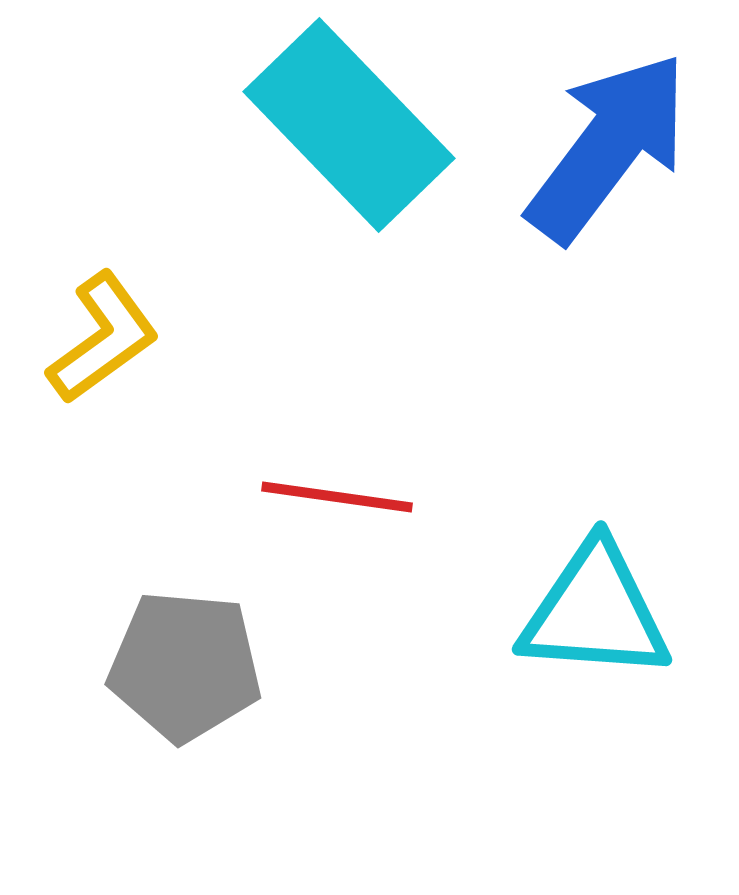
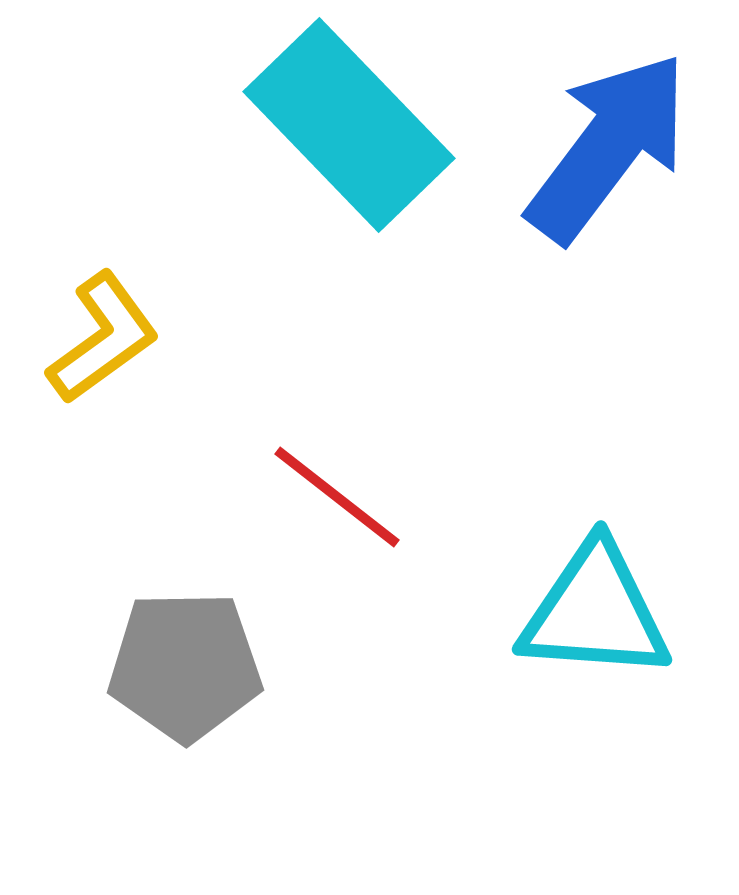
red line: rotated 30 degrees clockwise
gray pentagon: rotated 6 degrees counterclockwise
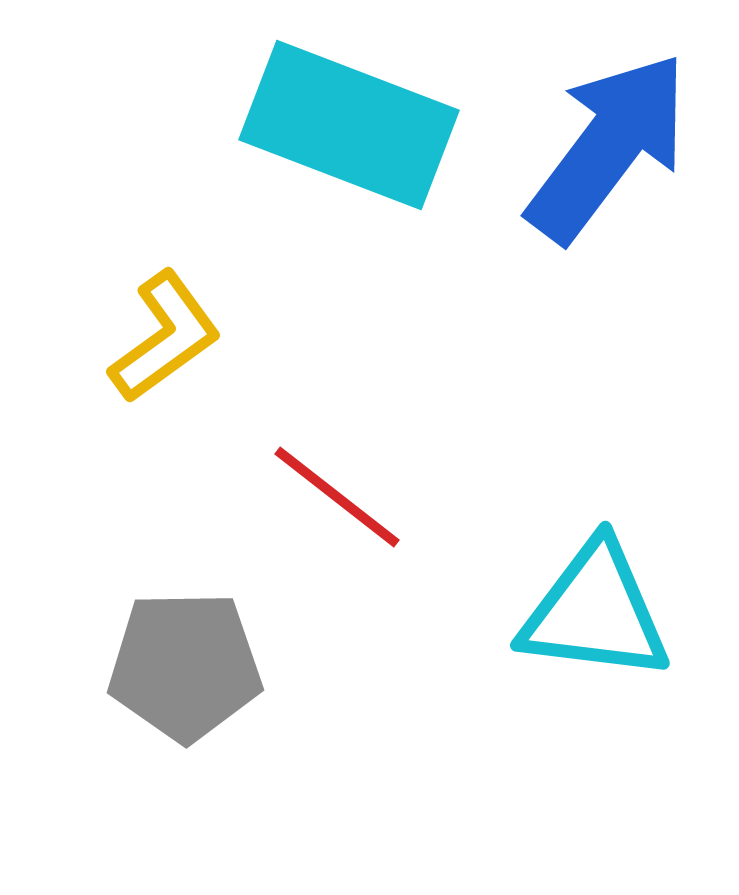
cyan rectangle: rotated 25 degrees counterclockwise
yellow L-shape: moved 62 px right, 1 px up
cyan triangle: rotated 3 degrees clockwise
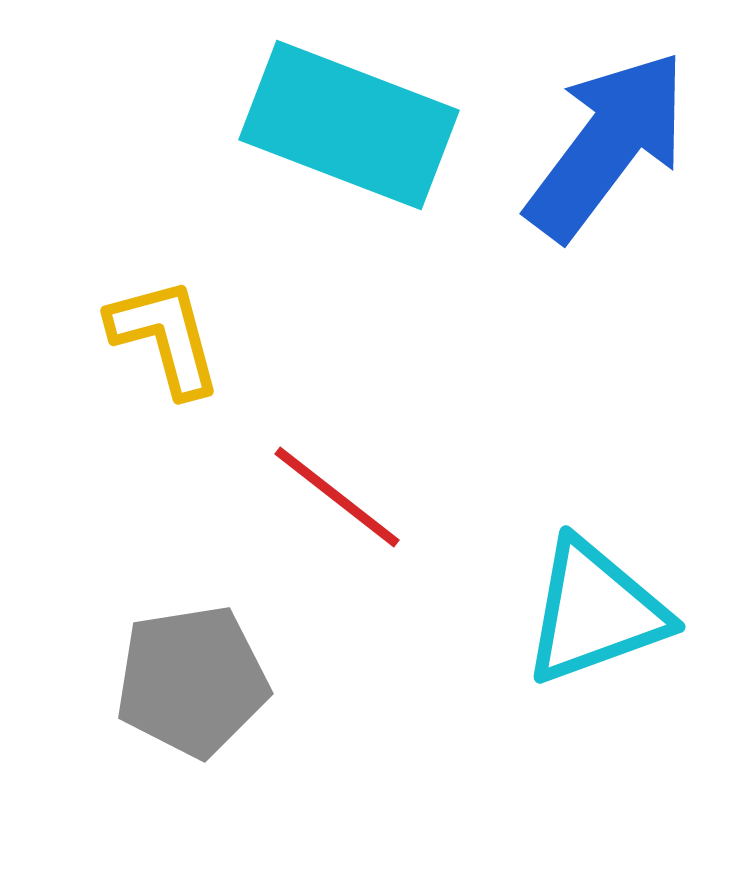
blue arrow: moved 1 px left, 2 px up
yellow L-shape: rotated 69 degrees counterclockwise
cyan triangle: rotated 27 degrees counterclockwise
gray pentagon: moved 7 px right, 15 px down; rotated 8 degrees counterclockwise
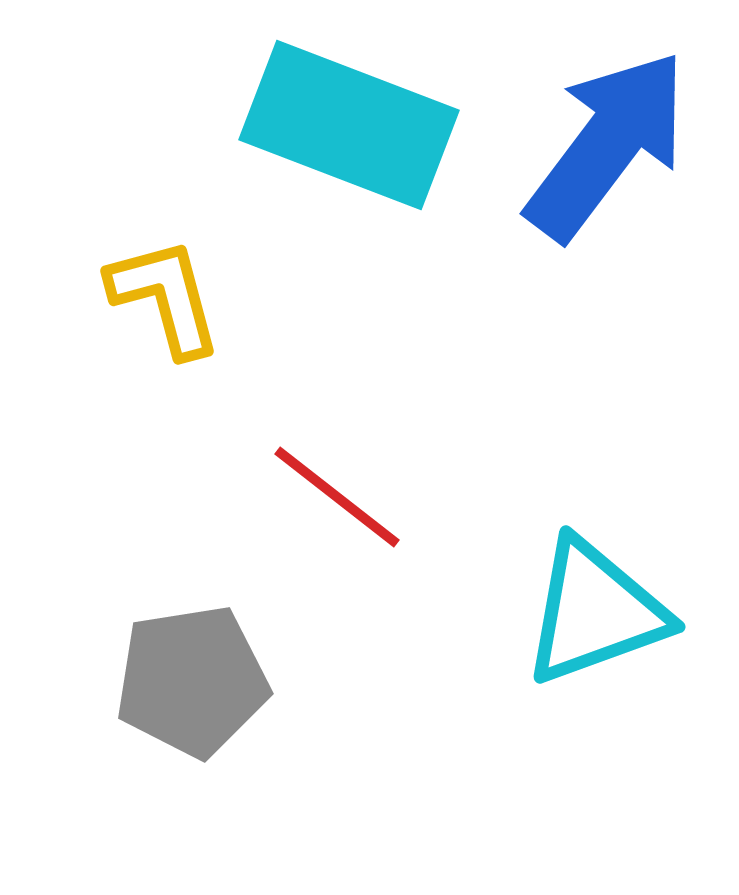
yellow L-shape: moved 40 px up
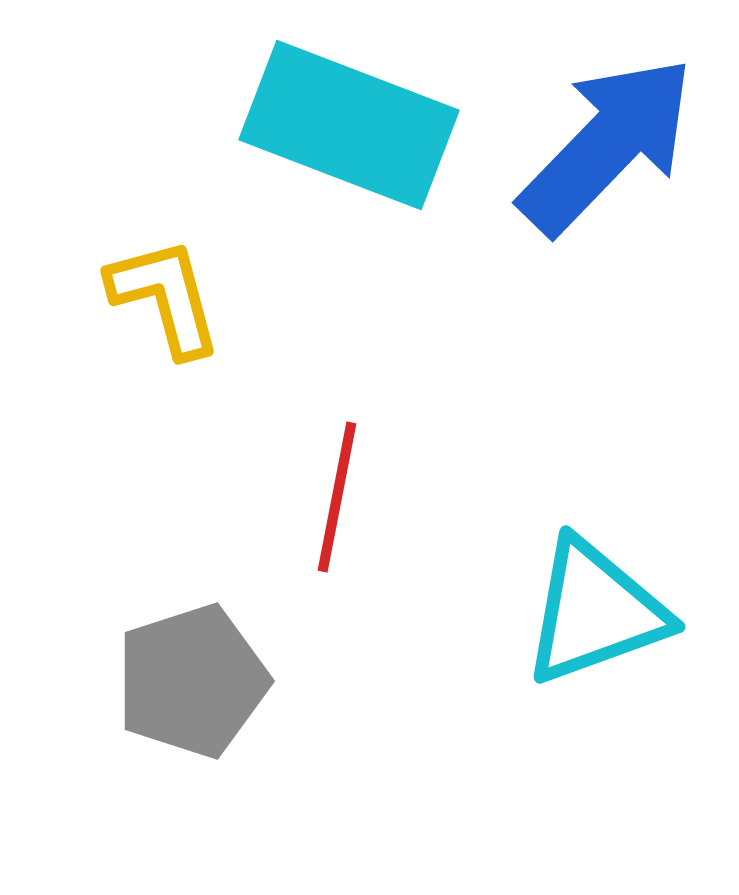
blue arrow: rotated 7 degrees clockwise
red line: rotated 63 degrees clockwise
gray pentagon: rotated 9 degrees counterclockwise
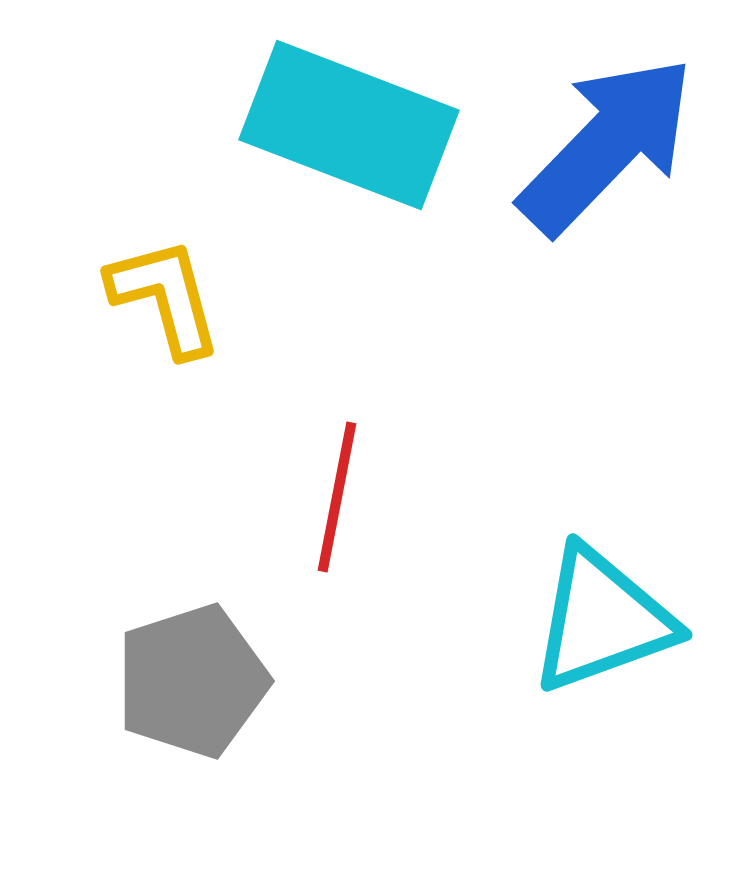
cyan triangle: moved 7 px right, 8 px down
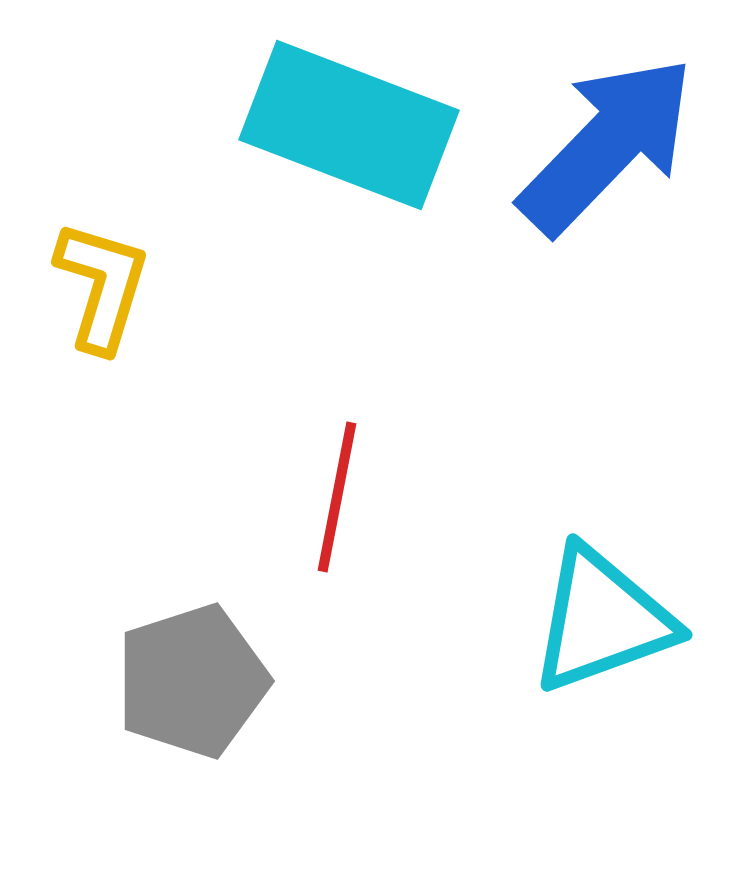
yellow L-shape: moved 63 px left, 11 px up; rotated 32 degrees clockwise
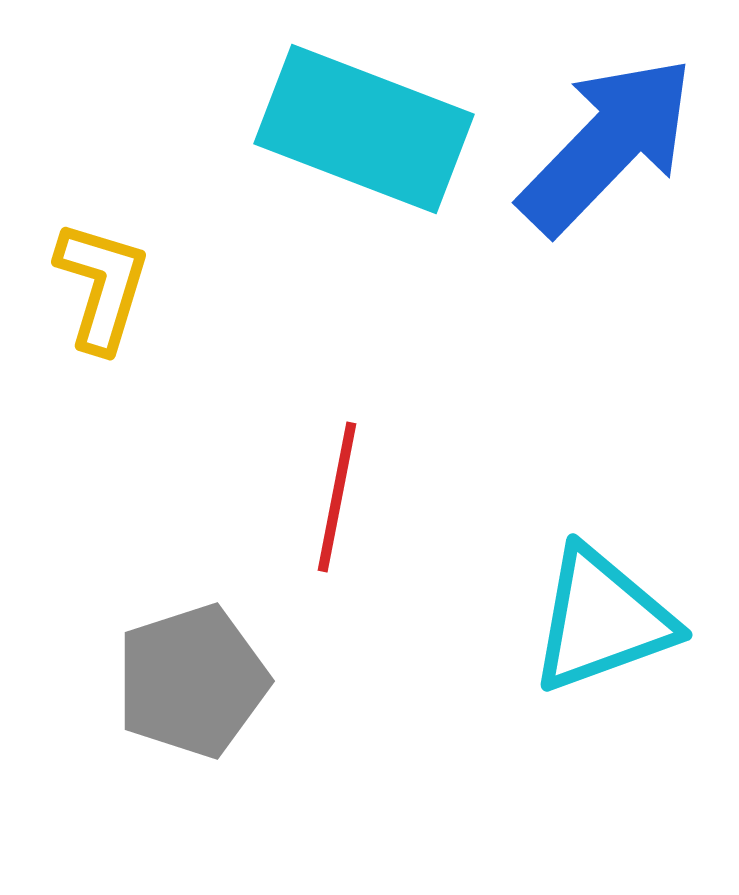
cyan rectangle: moved 15 px right, 4 px down
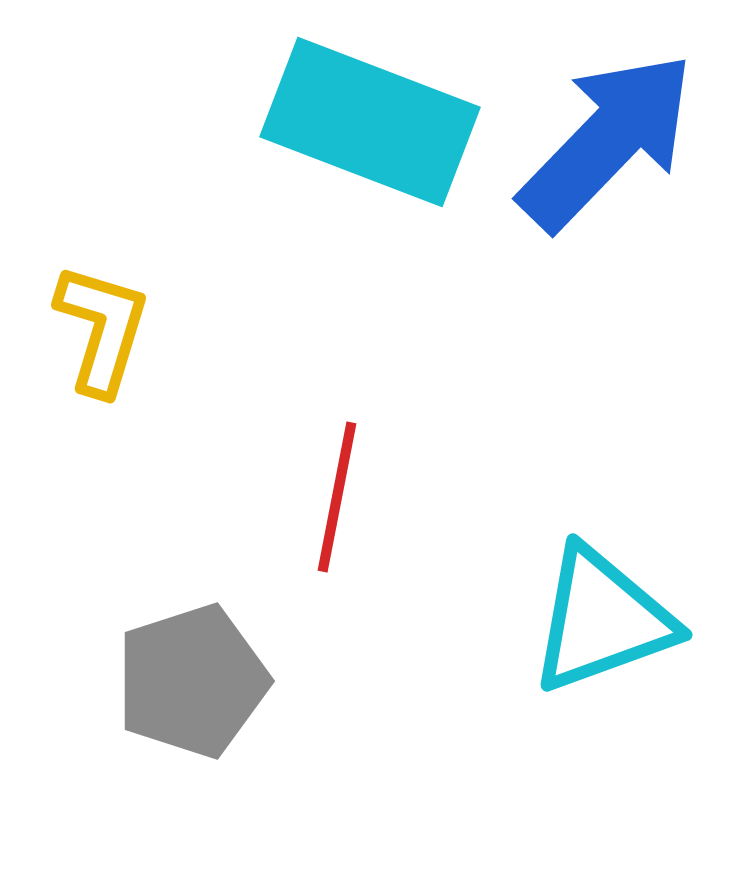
cyan rectangle: moved 6 px right, 7 px up
blue arrow: moved 4 px up
yellow L-shape: moved 43 px down
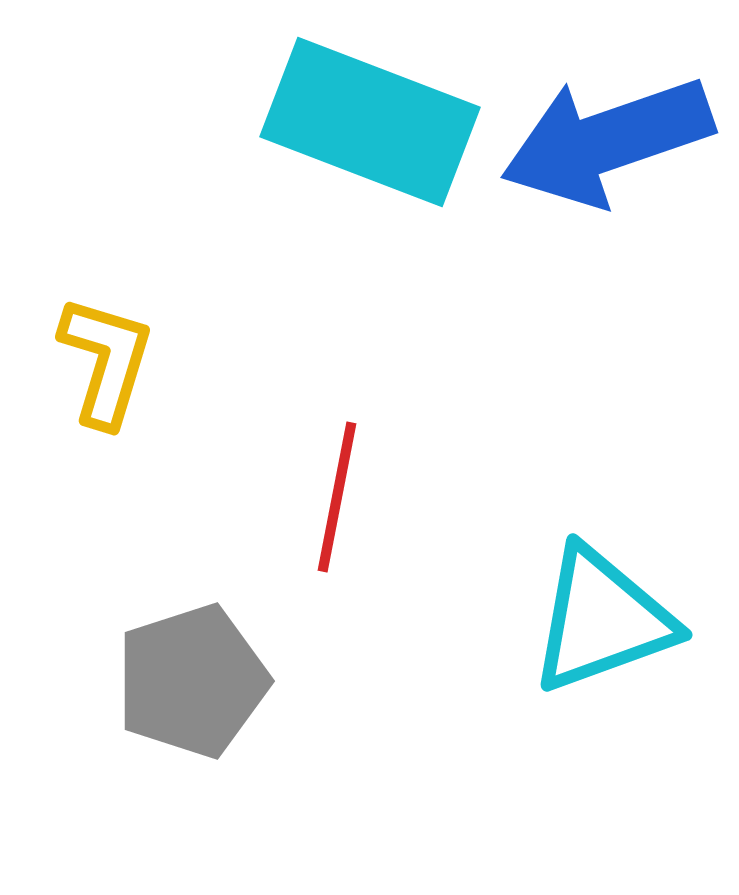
blue arrow: rotated 153 degrees counterclockwise
yellow L-shape: moved 4 px right, 32 px down
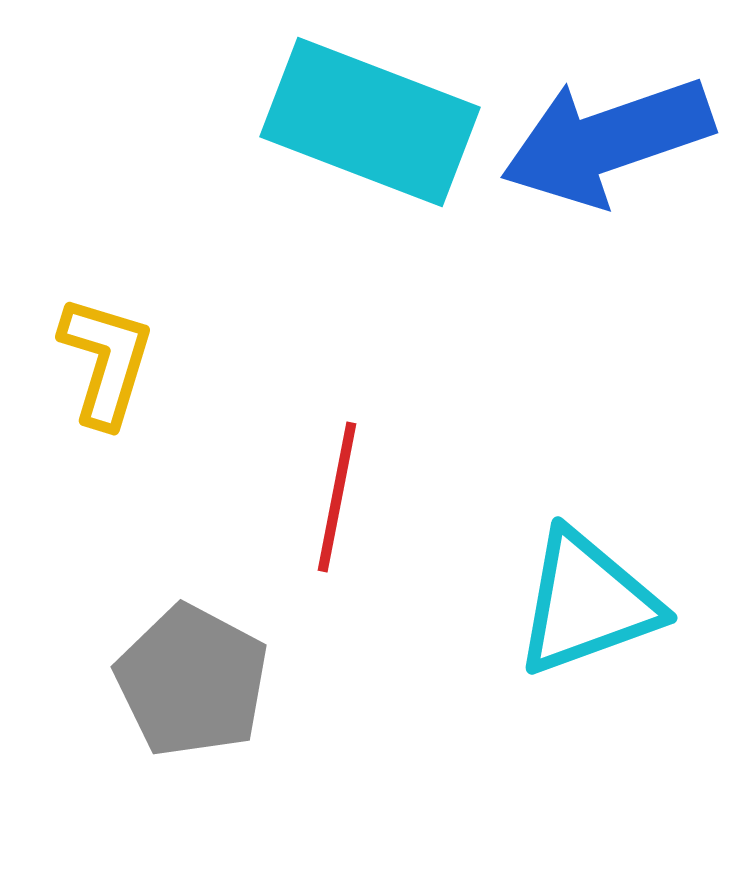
cyan triangle: moved 15 px left, 17 px up
gray pentagon: rotated 26 degrees counterclockwise
